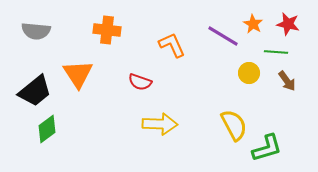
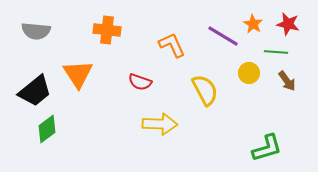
yellow semicircle: moved 29 px left, 35 px up
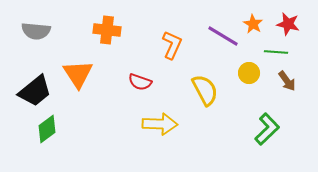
orange L-shape: rotated 48 degrees clockwise
green L-shape: moved 19 px up; rotated 28 degrees counterclockwise
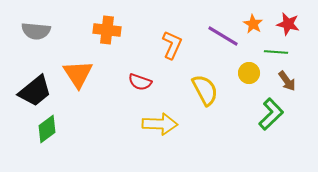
green L-shape: moved 4 px right, 15 px up
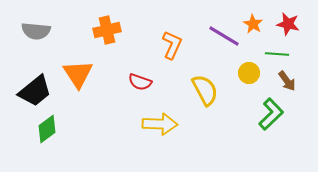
orange cross: rotated 20 degrees counterclockwise
purple line: moved 1 px right
green line: moved 1 px right, 2 px down
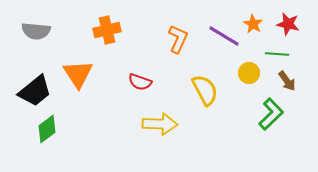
orange L-shape: moved 6 px right, 6 px up
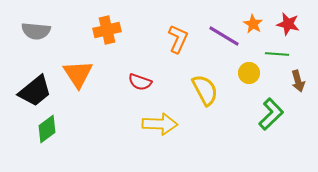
brown arrow: moved 11 px right; rotated 20 degrees clockwise
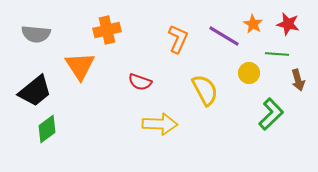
gray semicircle: moved 3 px down
orange triangle: moved 2 px right, 8 px up
brown arrow: moved 1 px up
